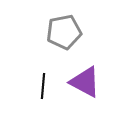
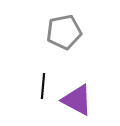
purple triangle: moved 8 px left, 18 px down
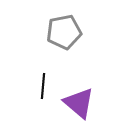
purple triangle: moved 2 px right, 3 px down; rotated 12 degrees clockwise
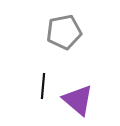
purple triangle: moved 1 px left, 3 px up
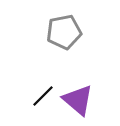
black line: moved 10 px down; rotated 40 degrees clockwise
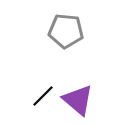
gray pentagon: moved 2 px right, 1 px up; rotated 16 degrees clockwise
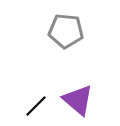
black line: moved 7 px left, 10 px down
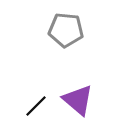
gray pentagon: moved 1 px up
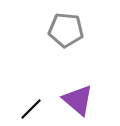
black line: moved 5 px left, 3 px down
